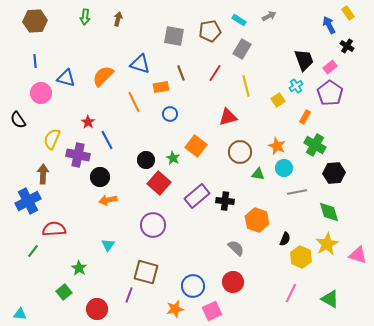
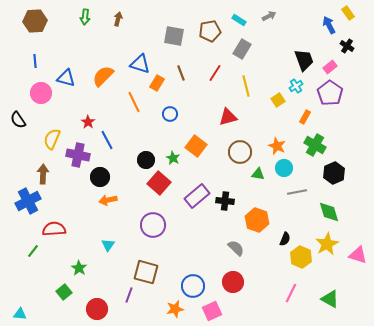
orange rectangle at (161, 87): moved 4 px left, 4 px up; rotated 49 degrees counterclockwise
black hexagon at (334, 173): rotated 20 degrees counterclockwise
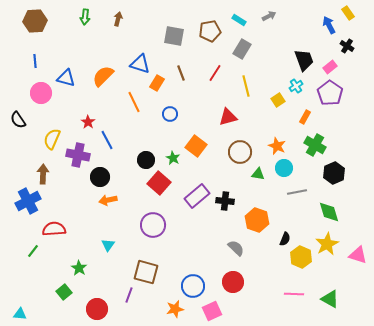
pink line at (291, 293): moved 3 px right, 1 px down; rotated 66 degrees clockwise
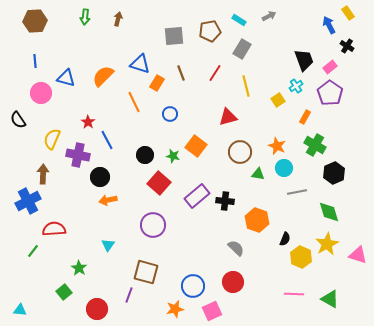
gray square at (174, 36): rotated 15 degrees counterclockwise
green star at (173, 158): moved 2 px up; rotated 16 degrees counterclockwise
black circle at (146, 160): moved 1 px left, 5 px up
cyan triangle at (20, 314): moved 4 px up
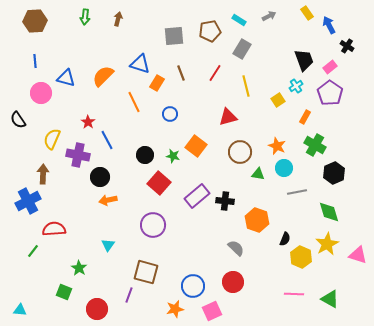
yellow rectangle at (348, 13): moved 41 px left
green square at (64, 292): rotated 28 degrees counterclockwise
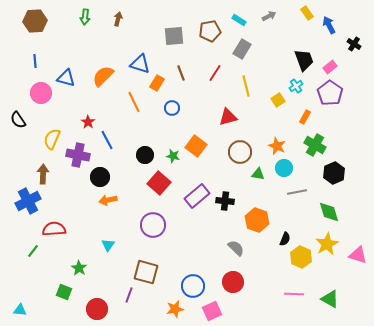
black cross at (347, 46): moved 7 px right, 2 px up
blue circle at (170, 114): moved 2 px right, 6 px up
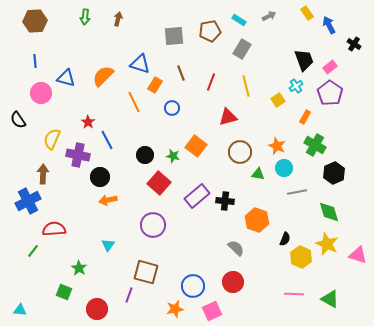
red line at (215, 73): moved 4 px left, 9 px down; rotated 12 degrees counterclockwise
orange rectangle at (157, 83): moved 2 px left, 2 px down
yellow star at (327, 244): rotated 20 degrees counterclockwise
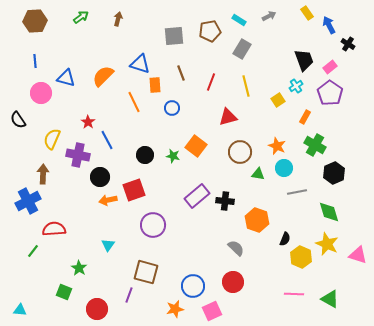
green arrow at (85, 17): moved 4 px left; rotated 133 degrees counterclockwise
black cross at (354, 44): moved 6 px left
orange rectangle at (155, 85): rotated 35 degrees counterclockwise
red square at (159, 183): moved 25 px left, 7 px down; rotated 30 degrees clockwise
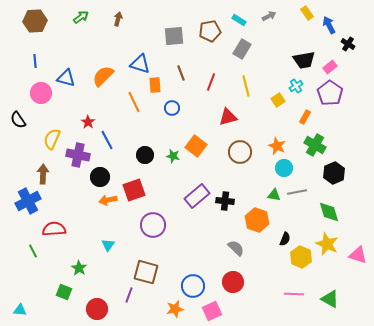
black trapezoid at (304, 60): rotated 100 degrees clockwise
green triangle at (258, 174): moved 16 px right, 21 px down
green line at (33, 251): rotated 64 degrees counterclockwise
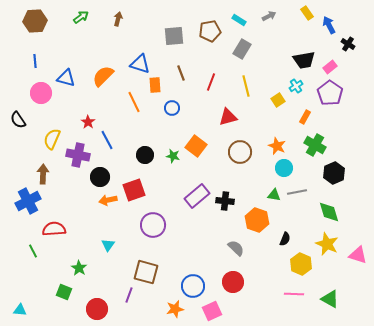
yellow hexagon at (301, 257): moved 7 px down
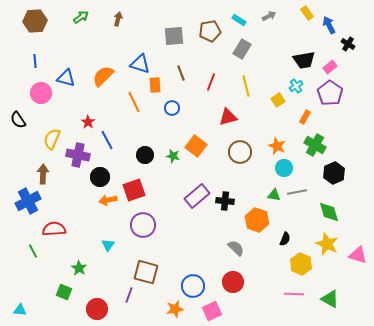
purple circle at (153, 225): moved 10 px left
